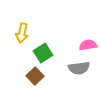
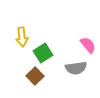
yellow arrow: moved 4 px down; rotated 18 degrees counterclockwise
pink semicircle: rotated 60 degrees clockwise
gray semicircle: moved 3 px left
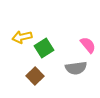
yellow arrow: rotated 84 degrees clockwise
green square: moved 1 px right, 5 px up
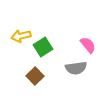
yellow arrow: moved 1 px left, 1 px up
green square: moved 1 px left, 1 px up
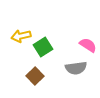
pink semicircle: rotated 18 degrees counterclockwise
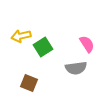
pink semicircle: moved 1 px left, 1 px up; rotated 24 degrees clockwise
brown square: moved 6 px left, 7 px down; rotated 24 degrees counterclockwise
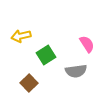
green square: moved 3 px right, 8 px down
gray semicircle: moved 3 px down
brown square: rotated 24 degrees clockwise
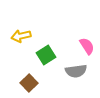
pink semicircle: moved 2 px down
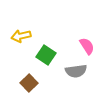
green square: rotated 24 degrees counterclockwise
